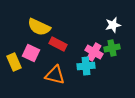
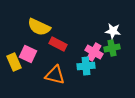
white star: moved 6 px down; rotated 21 degrees clockwise
pink square: moved 3 px left, 1 px down
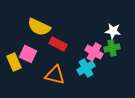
cyan cross: moved 2 px down; rotated 24 degrees counterclockwise
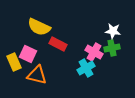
orange triangle: moved 18 px left
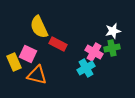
yellow semicircle: rotated 40 degrees clockwise
white star: rotated 21 degrees counterclockwise
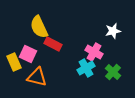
red rectangle: moved 5 px left
green cross: moved 1 px right, 24 px down; rotated 35 degrees counterclockwise
orange triangle: moved 2 px down
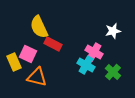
cyan cross: moved 3 px up; rotated 30 degrees counterclockwise
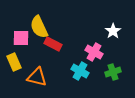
white star: rotated 21 degrees counterclockwise
pink square: moved 7 px left, 16 px up; rotated 24 degrees counterclockwise
cyan cross: moved 6 px left, 6 px down
green cross: rotated 28 degrees clockwise
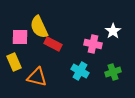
pink square: moved 1 px left, 1 px up
pink cross: moved 1 px left, 8 px up; rotated 18 degrees counterclockwise
